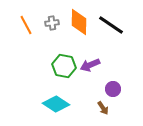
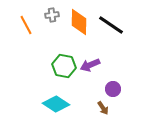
gray cross: moved 8 px up
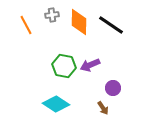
purple circle: moved 1 px up
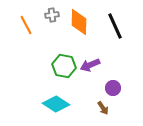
black line: moved 4 px right, 1 px down; rotated 32 degrees clockwise
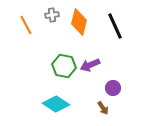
orange diamond: rotated 12 degrees clockwise
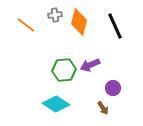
gray cross: moved 3 px right
orange line: rotated 24 degrees counterclockwise
green hexagon: moved 4 px down; rotated 15 degrees counterclockwise
